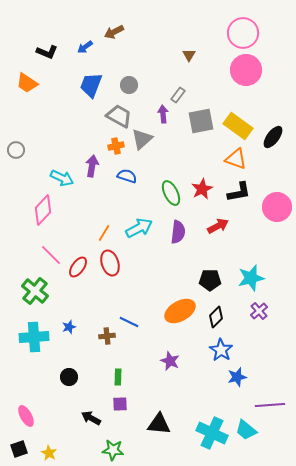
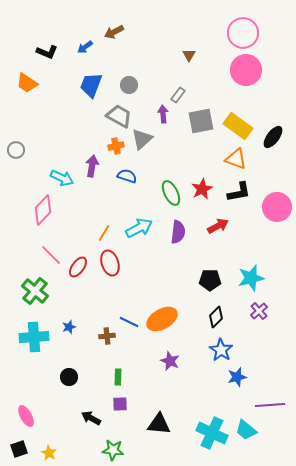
orange ellipse at (180, 311): moved 18 px left, 8 px down
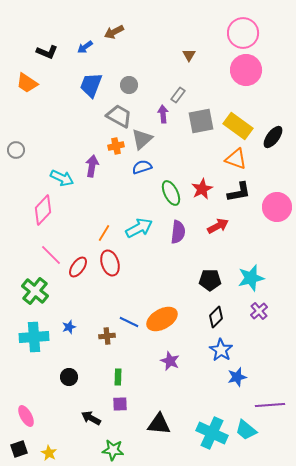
blue semicircle at (127, 176): moved 15 px right, 9 px up; rotated 36 degrees counterclockwise
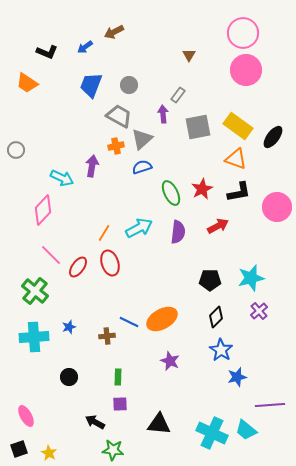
gray square at (201, 121): moved 3 px left, 6 px down
black arrow at (91, 418): moved 4 px right, 4 px down
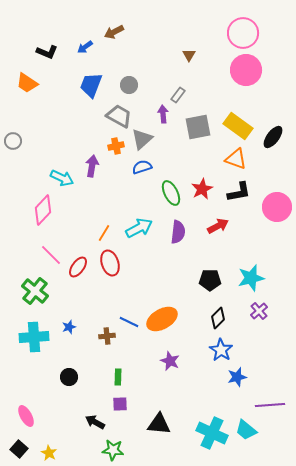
gray circle at (16, 150): moved 3 px left, 9 px up
black diamond at (216, 317): moved 2 px right, 1 px down
black square at (19, 449): rotated 30 degrees counterclockwise
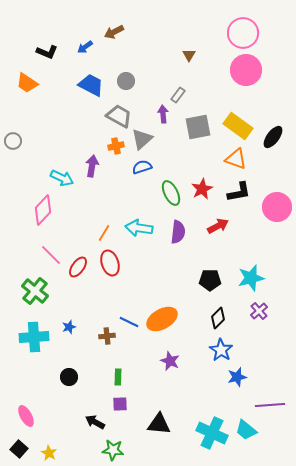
blue trapezoid at (91, 85): rotated 96 degrees clockwise
gray circle at (129, 85): moved 3 px left, 4 px up
cyan arrow at (139, 228): rotated 144 degrees counterclockwise
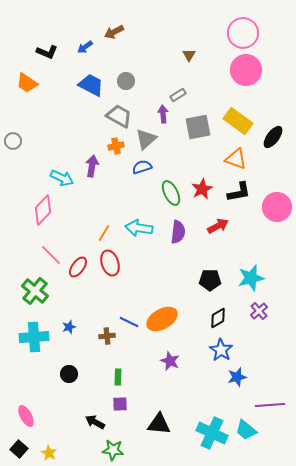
gray rectangle at (178, 95): rotated 21 degrees clockwise
yellow rectangle at (238, 126): moved 5 px up
gray triangle at (142, 139): moved 4 px right
black diamond at (218, 318): rotated 15 degrees clockwise
black circle at (69, 377): moved 3 px up
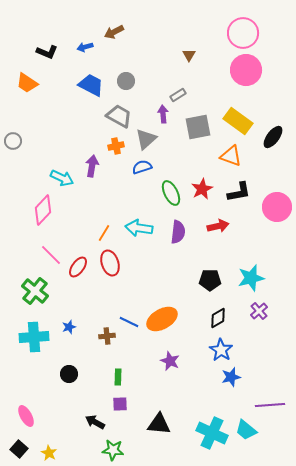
blue arrow at (85, 47): rotated 21 degrees clockwise
orange triangle at (236, 159): moved 5 px left, 3 px up
red arrow at (218, 226): rotated 15 degrees clockwise
blue star at (237, 377): moved 6 px left
